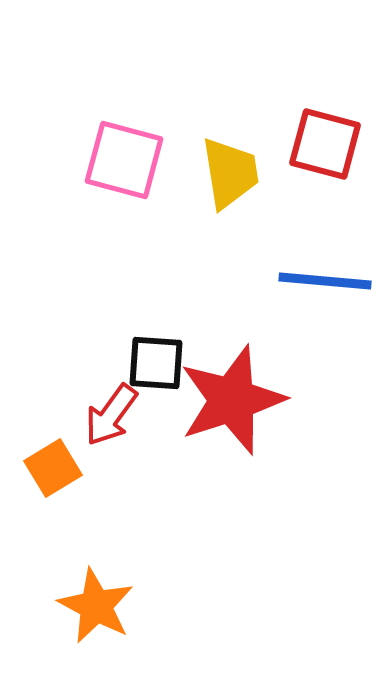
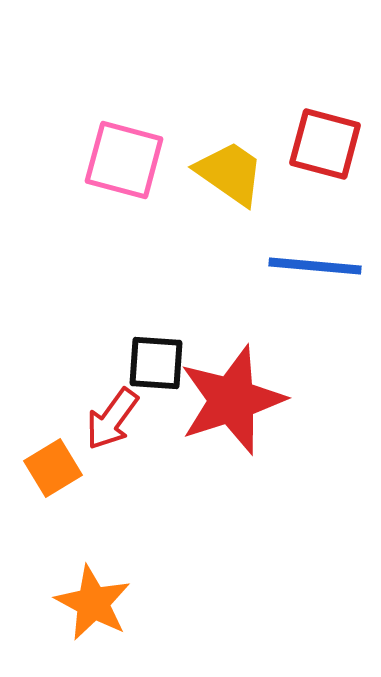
yellow trapezoid: rotated 46 degrees counterclockwise
blue line: moved 10 px left, 15 px up
red arrow: moved 1 px right, 4 px down
orange star: moved 3 px left, 3 px up
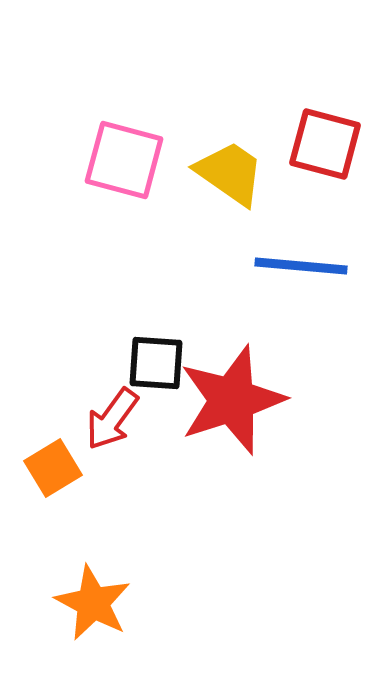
blue line: moved 14 px left
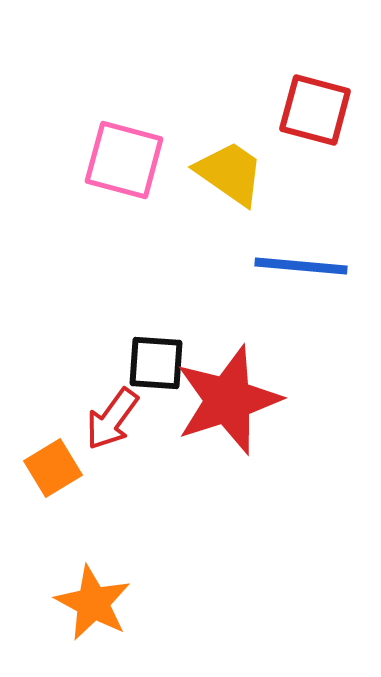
red square: moved 10 px left, 34 px up
red star: moved 4 px left
